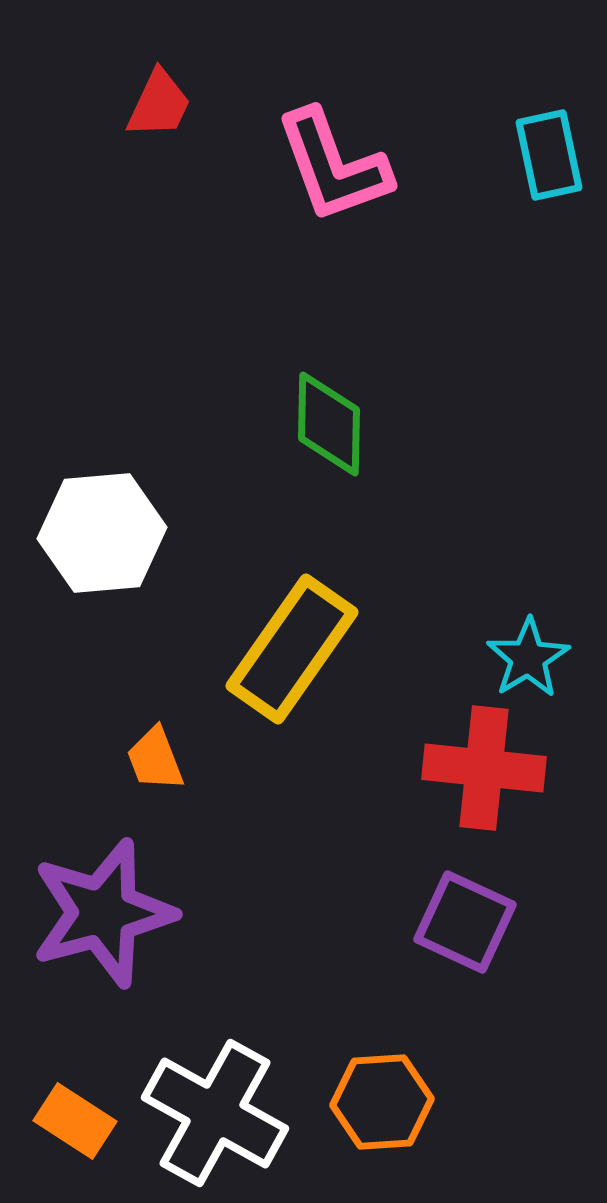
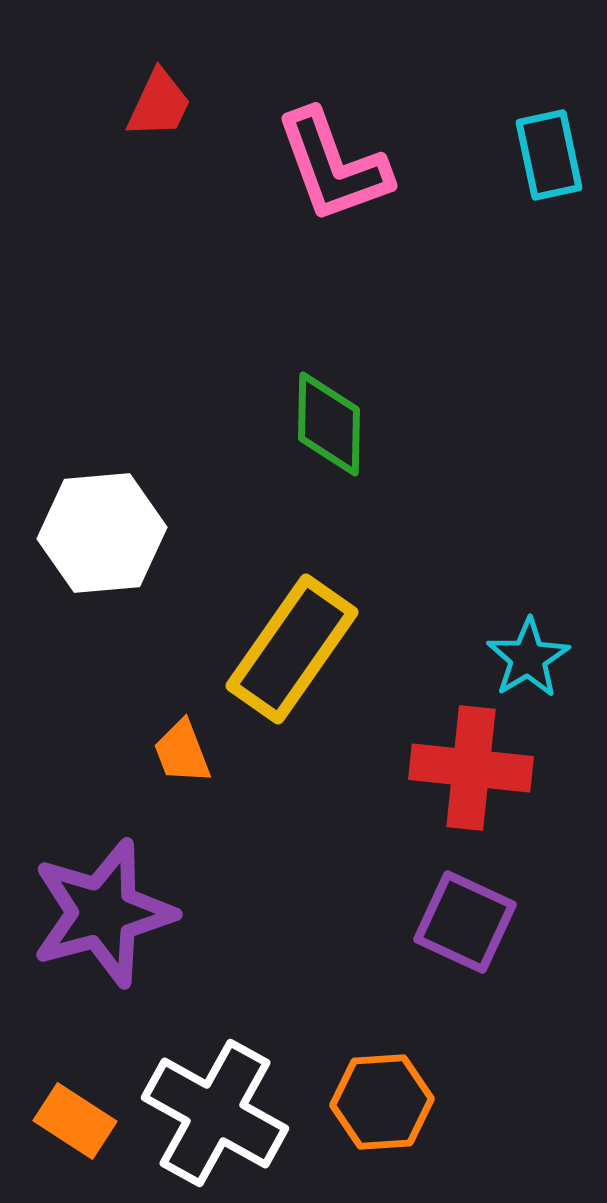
orange trapezoid: moved 27 px right, 7 px up
red cross: moved 13 px left
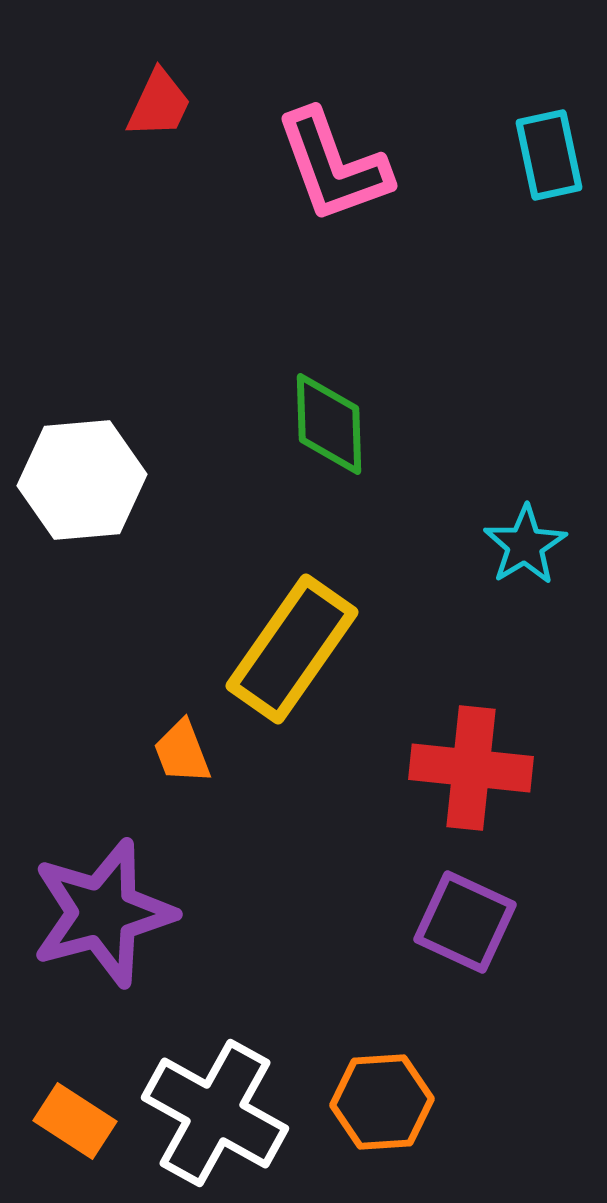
green diamond: rotated 3 degrees counterclockwise
white hexagon: moved 20 px left, 53 px up
cyan star: moved 3 px left, 113 px up
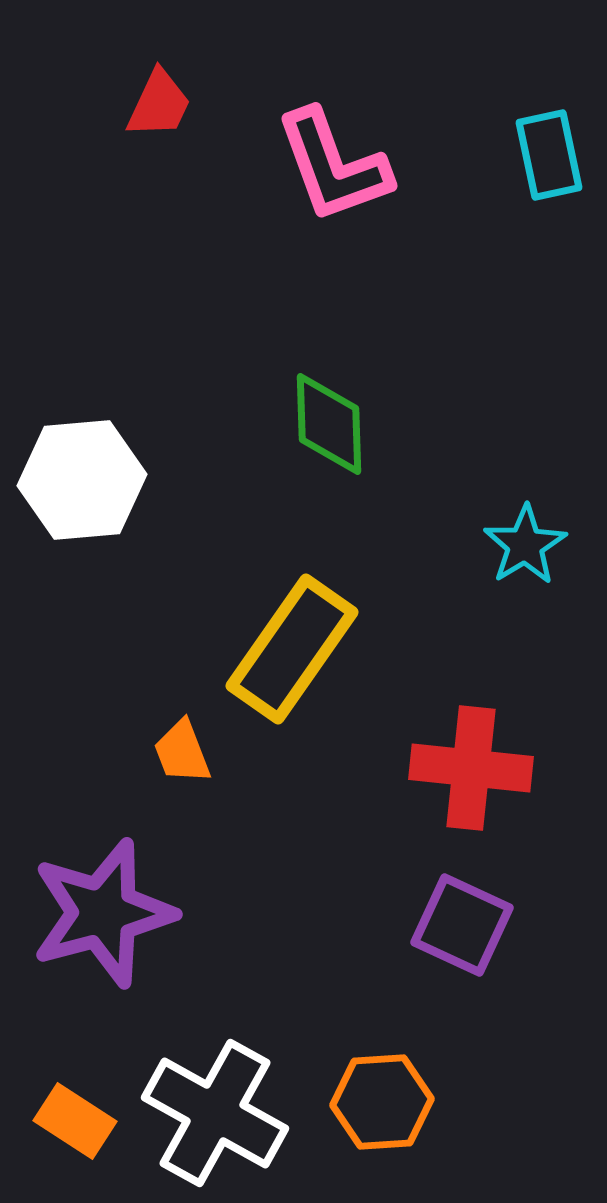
purple square: moved 3 px left, 3 px down
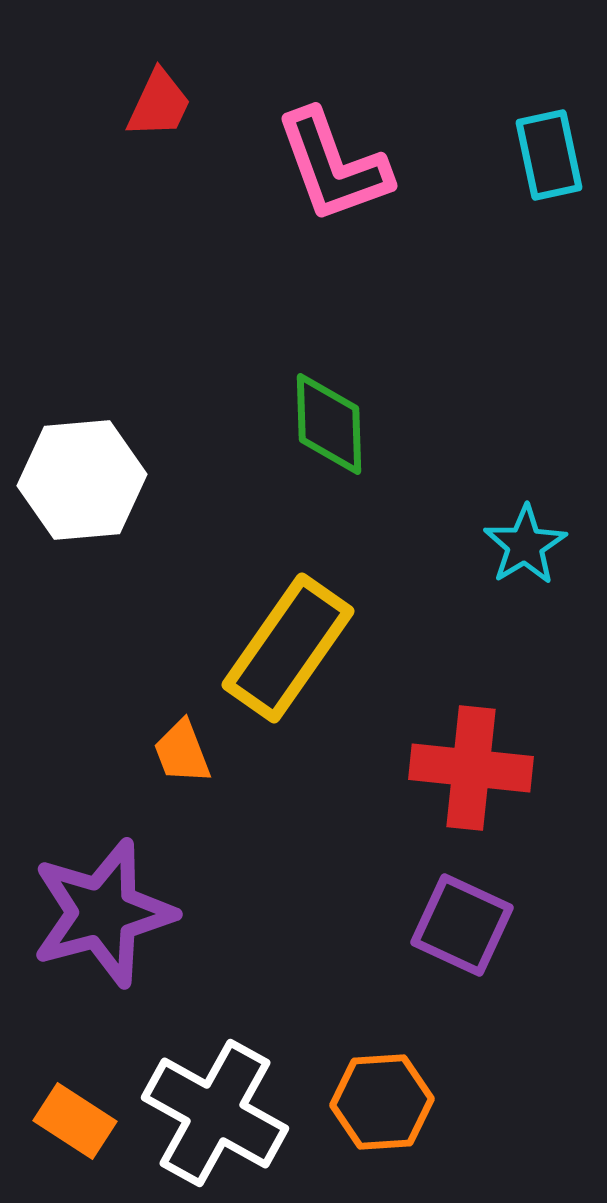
yellow rectangle: moved 4 px left, 1 px up
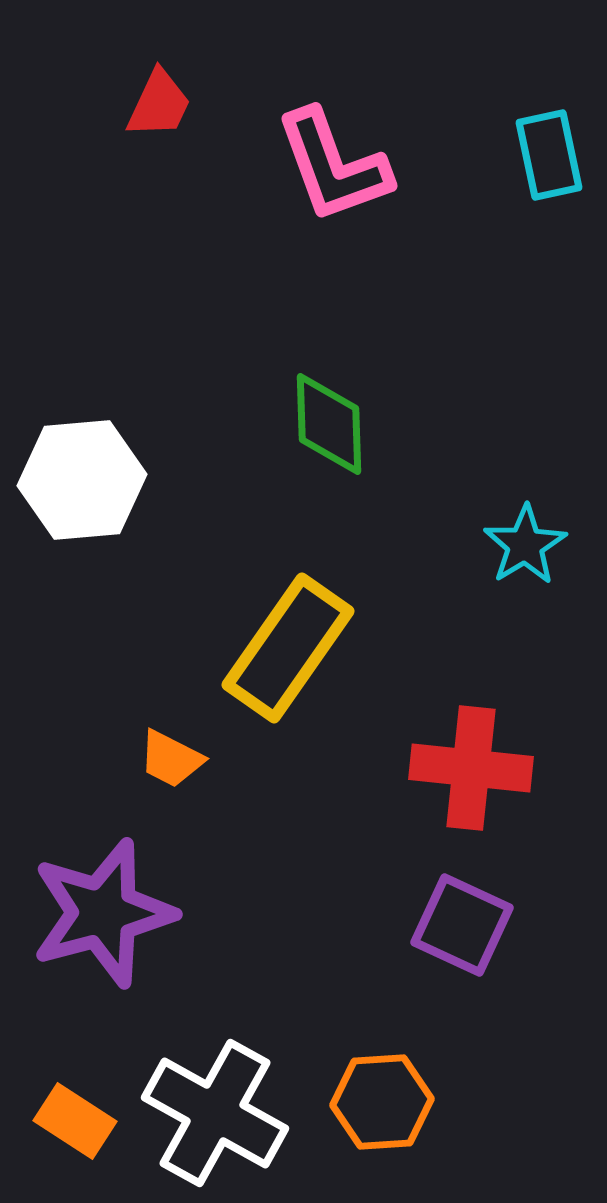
orange trapezoid: moved 11 px left, 7 px down; rotated 42 degrees counterclockwise
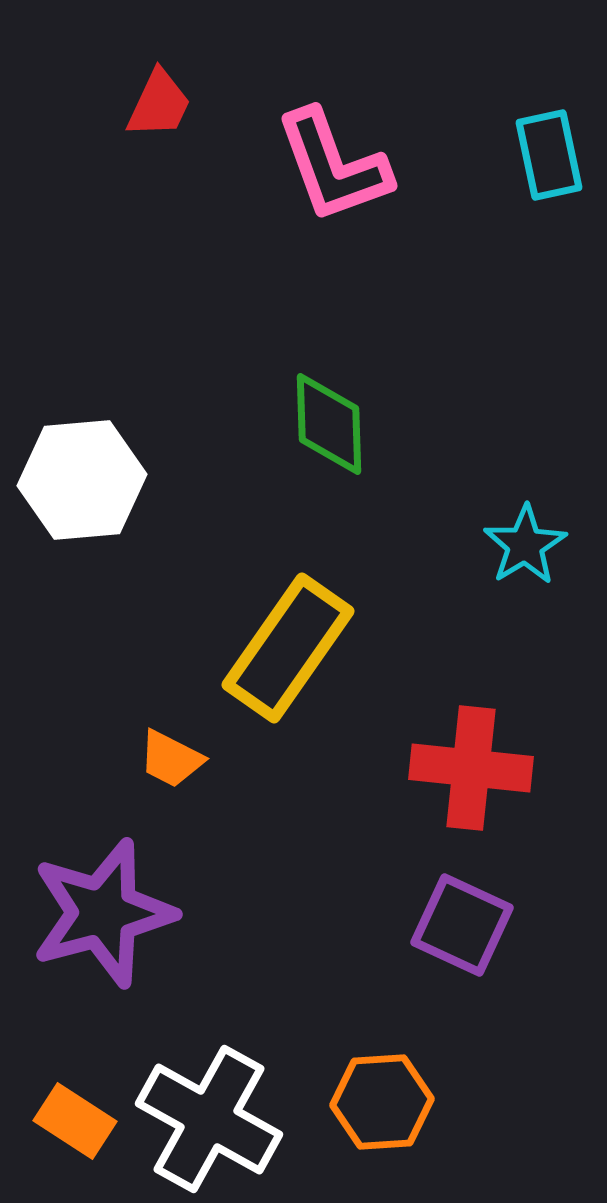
white cross: moved 6 px left, 6 px down
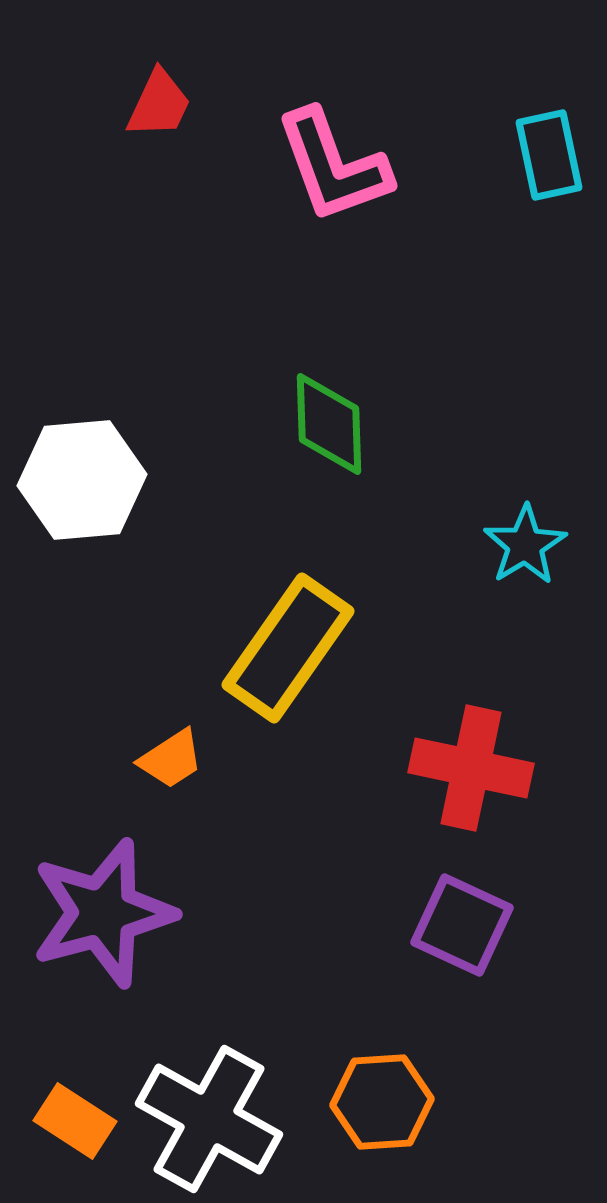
orange trapezoid: rotated 60 degrees counterclockwise
red cross: rotated 6 degrees clockwise
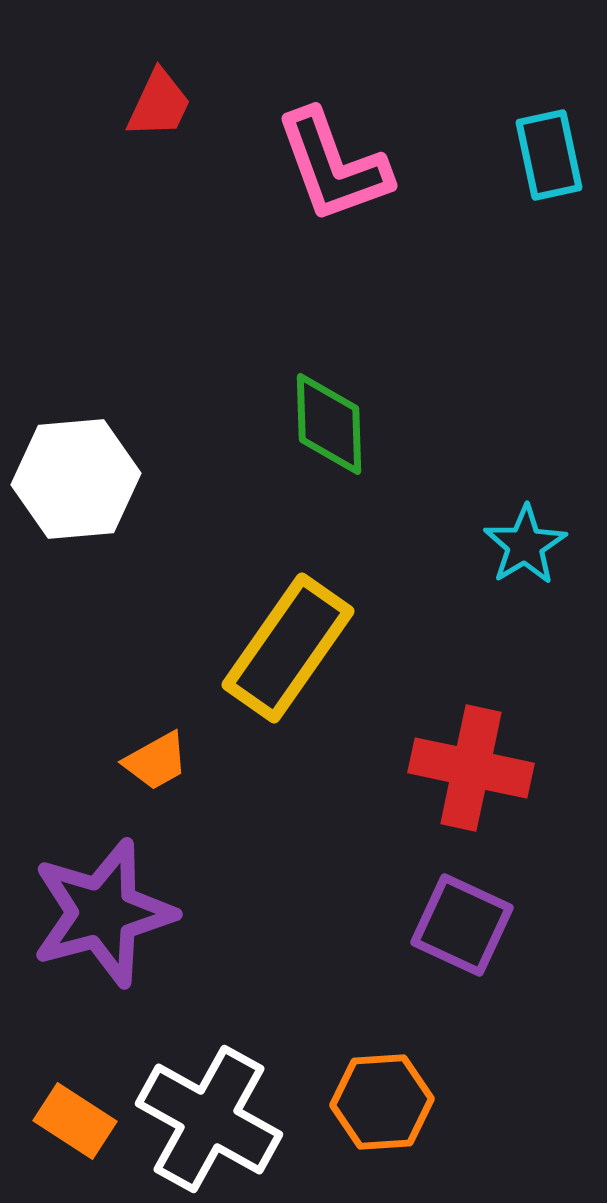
white hexagon: moved 6 px left, 1 px up
orange trapezoid: moved 15 px left, 2 px down; rotated 4 degrees clockwise
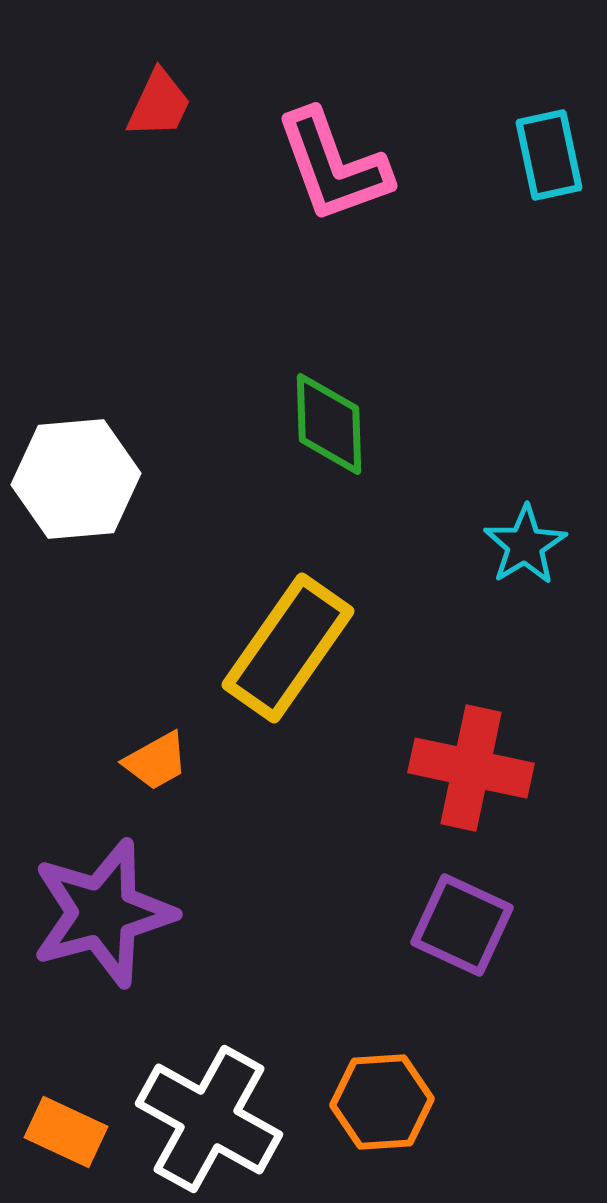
orange rectangle: moved 9 px left, 11 px down; rotated 8 degrees counterclockwise
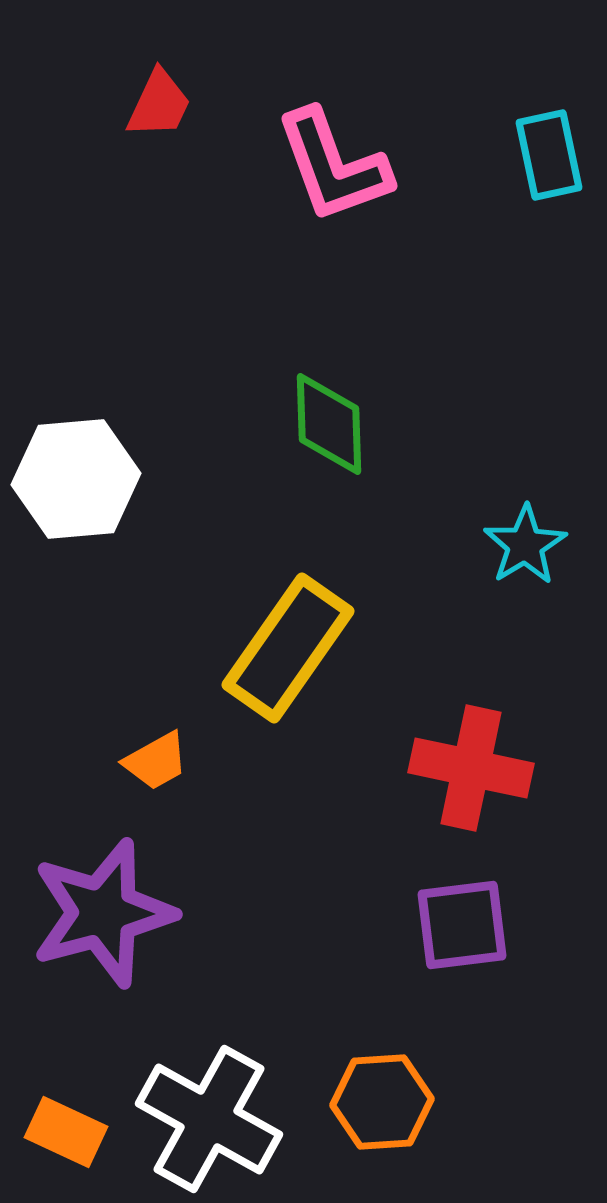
purple square: rotated 32 degrees counterclockwise
